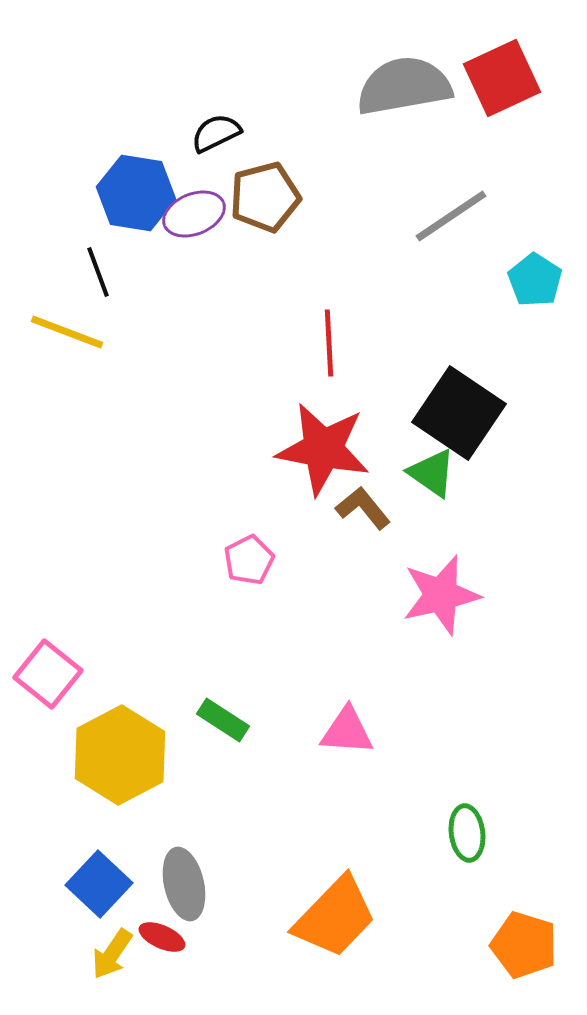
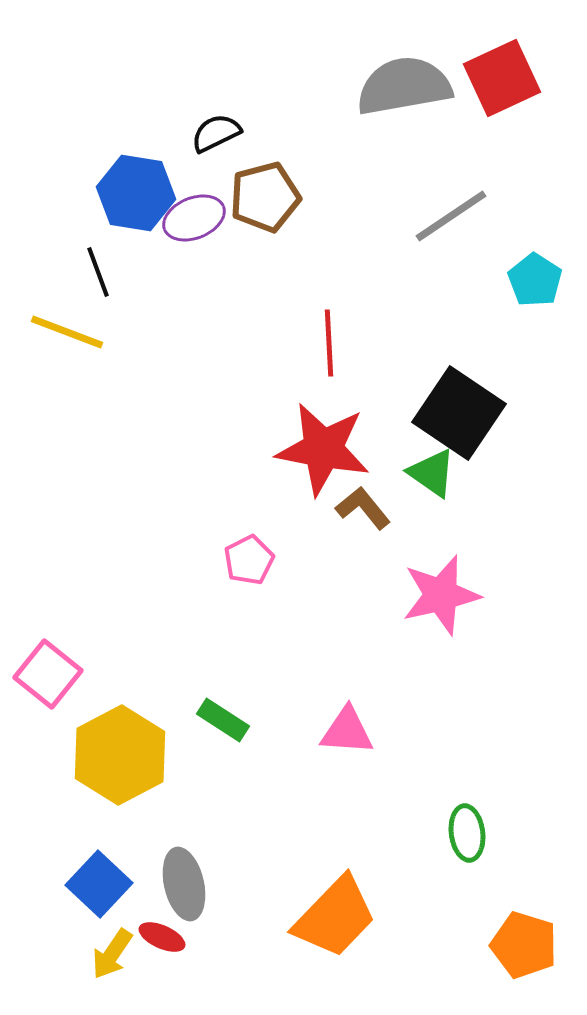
purple ellipse: moved 4 px down
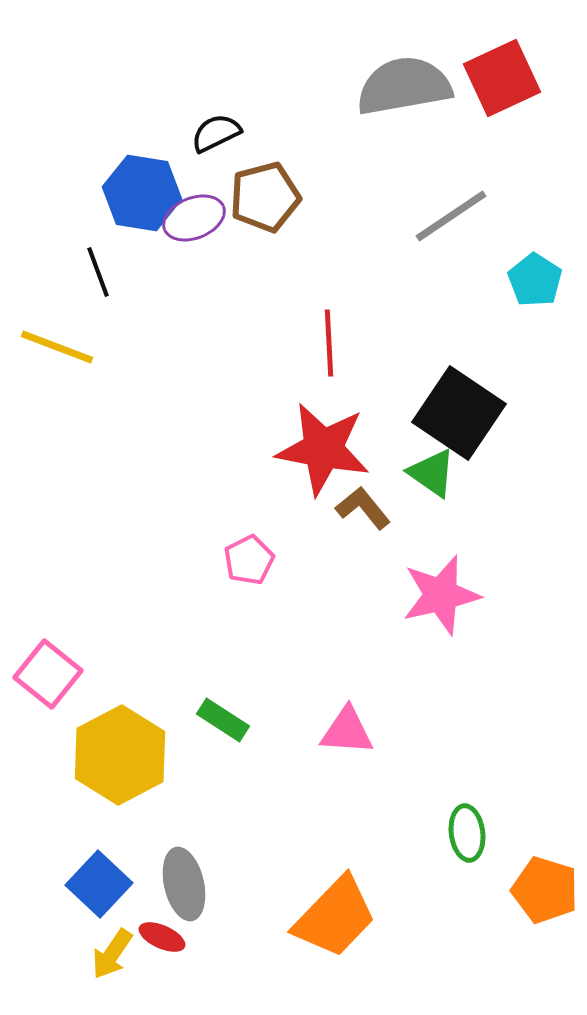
blue hexagon: moved 6 px right
yellow line: moved 10 px left, 15 px down
orange pentagon: moved 21 px right, 55 px up
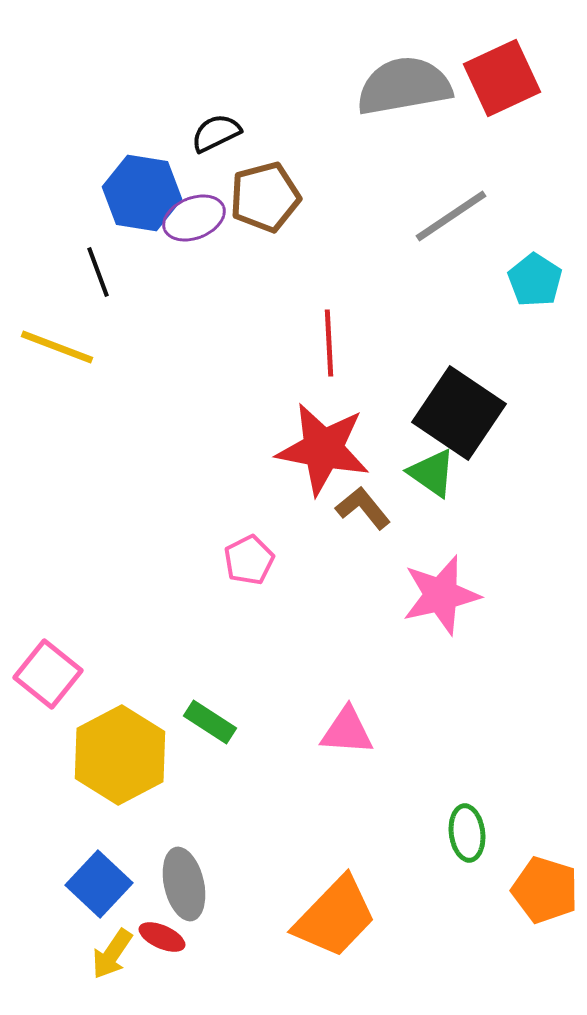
green rectangle: moved 13 px left, 2 px down
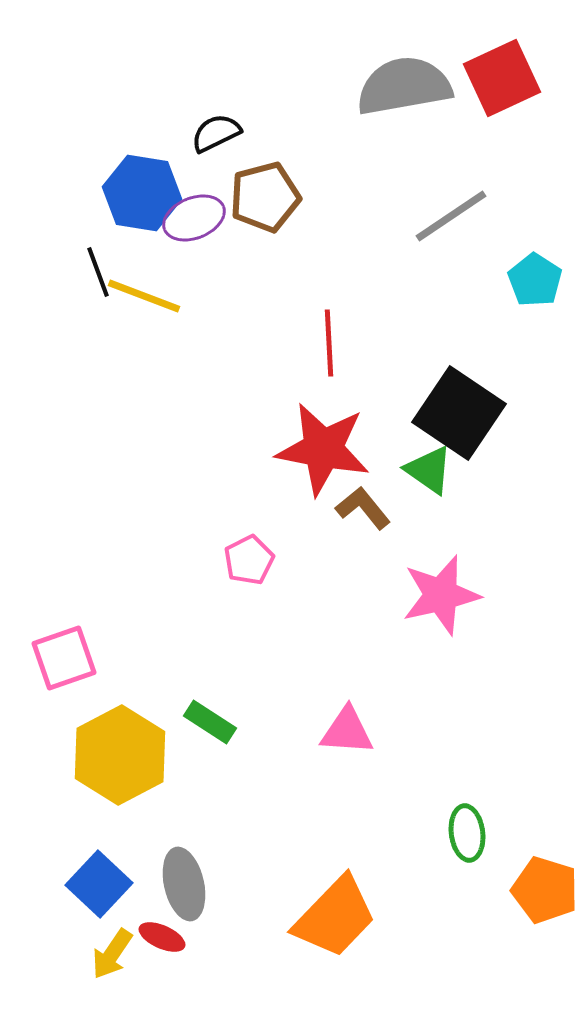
yellow line: moved 87 px right, 51 px up
green triangle: moved 3 px left, 3 px up
pink square: moved 16 px right, 16 px up; rotated 32 degrees clockwise
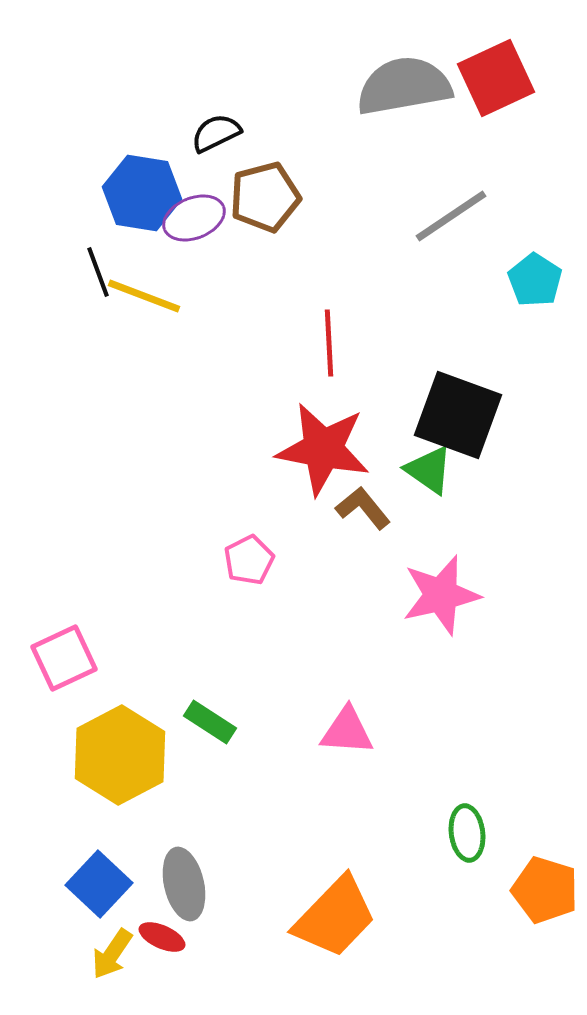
red square: moved 6 px left
black square: moved 1 px left, 2 px down; rotated 14 degrees counterclockwise
pink square: rotated 6 degrees counterclockwise
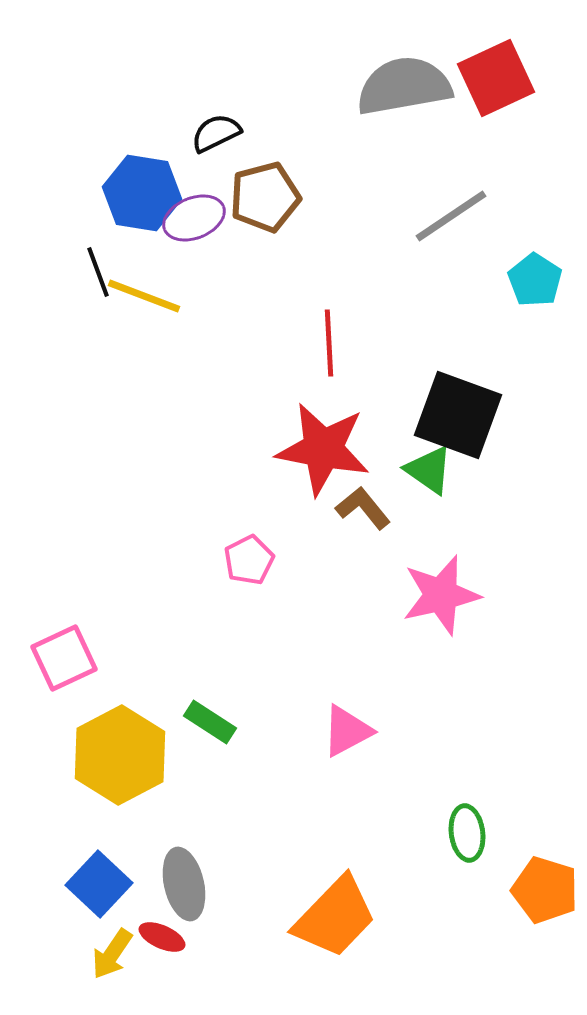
pink triangle: rotated 32 degrees counterclockwise
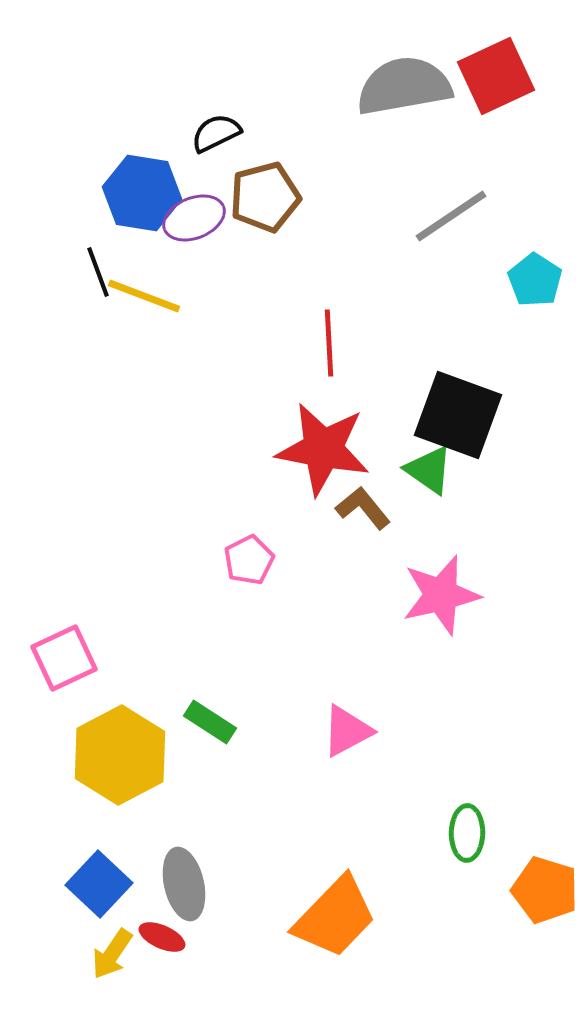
red square: moved 2 px up
green ellipse: rotated 8 degrees clockwise
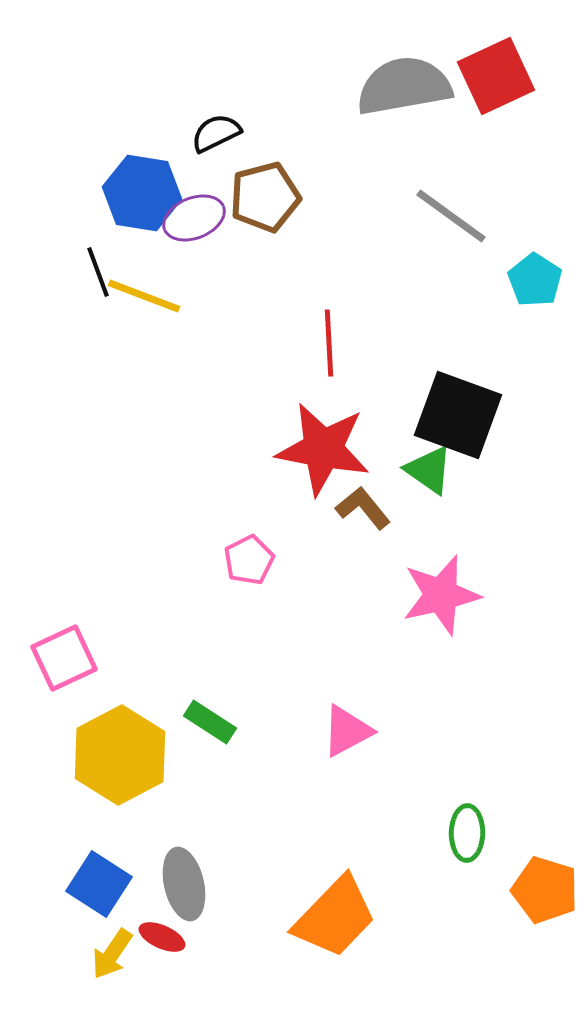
gray line: rotated 70 degrees clockwise
blue square: rotated 10 degrees counterclockwise
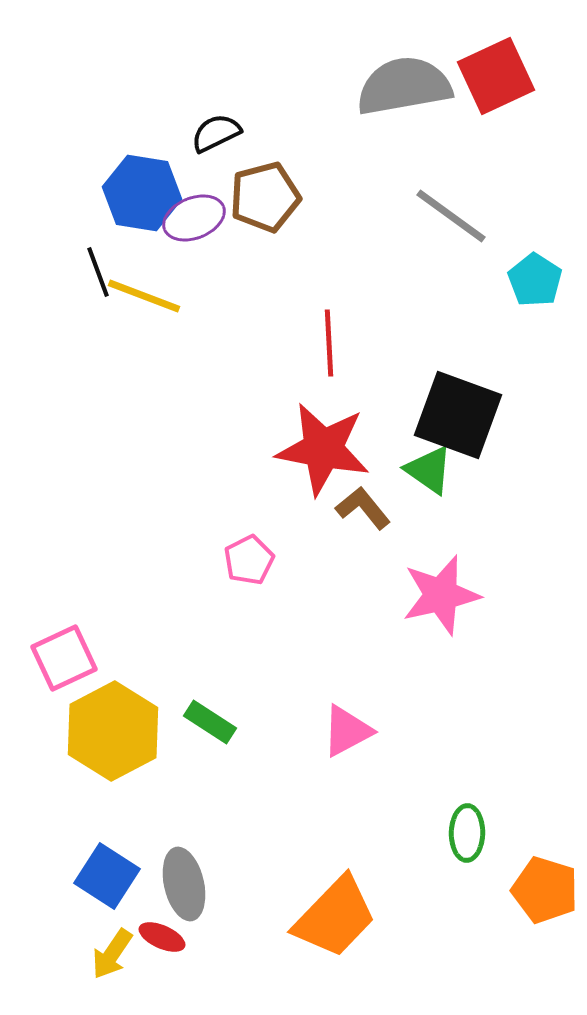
yellow hexagon: moved 7 px left, 24 px up
blue square: moved 8 px right, 8 px up
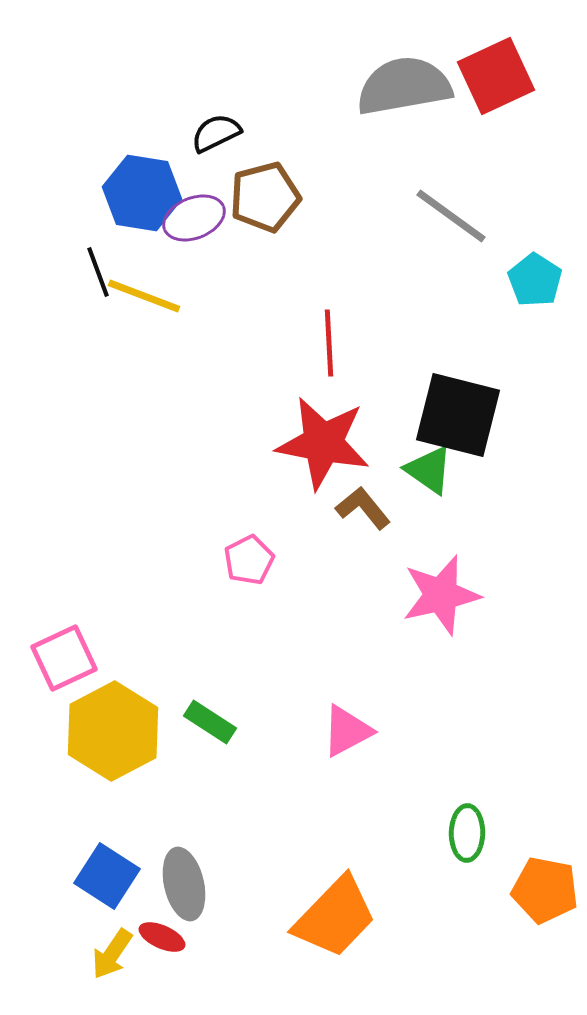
black square: rotated 6 degrees counterclockwise
red star: moved 6 px up
orange pentagon: rotated 6 degrees counterclockwise
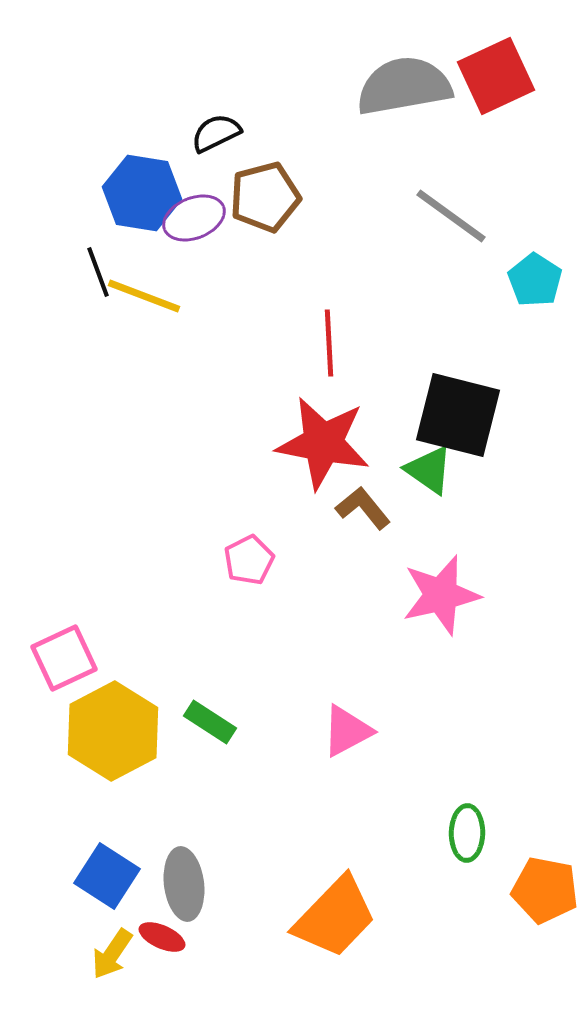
gray ellipse: rotated 6 degrees clockwise
